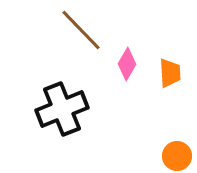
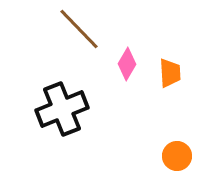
brown line: moved 2 px left, 1 px up
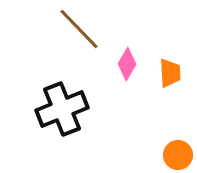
orange circle: moved 1 px right, 1 px up
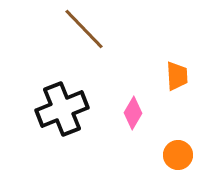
brown line: moved 5 px right
pink diamond: moved 6 px right, 49 px down
orange trapezoid: moved 7 px right, 3 px down
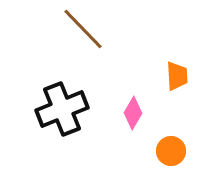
brown line: moved 1 px left
orange circle: moved 7 px left, 4 px up
